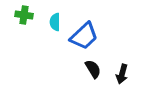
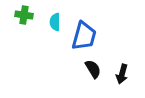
blue trapezoid: rotated 32 degrees counterclockwise
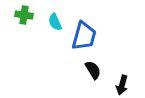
cyan semicircle: rotated 24 degrees counterclockwise
black semicircle: moved 1 px down
black arrow: moved 11 px down
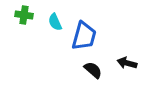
black semicircle: rotated 18 degrees counterclockwise
black arrow: moved 5 px right, 22 px up; rotated 90 degrees clockwise
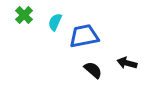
green cross: rotated 36 degrees clockwise
cyan semicircle: rotated 48 degrees clockwise
blue trapezoid: rotated 116 degrees counterclockwise
